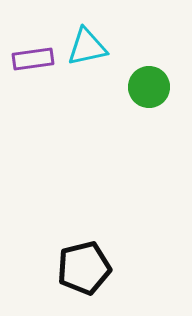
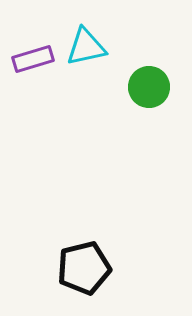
cyan triangle: moved 1 px left
purple rectangle: rotated 9 degrees counterclockwise
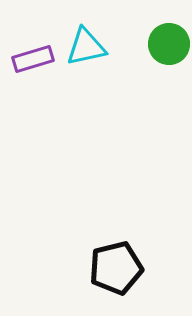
green circle: moved 20 px right, 43 px up
black pentagon: moved 32 px right
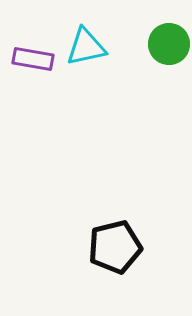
purple rectangle: rotated 27 degrees clockwise
black pentagon: moved 1 px left, 21 px up
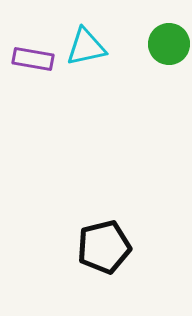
black pentagon: moved 11 px left
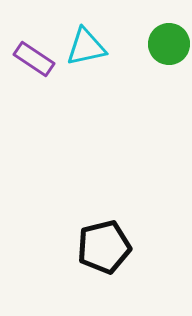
purple rectangle: moved 1 px right; rotated 24 degrees clockwise
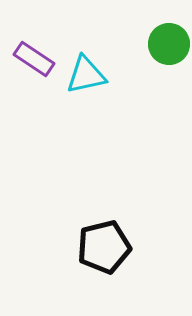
cyan triangle: moved 28 px down
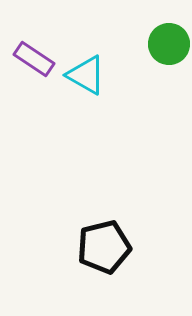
cyan triangle: rotated 42 degrees clockwise
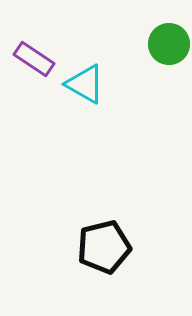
cyan triangle: moved 1 px left, 9 px down
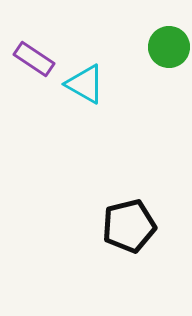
green circle: moved 3 px down
black pentagon: moved 25 px right, 21 px up
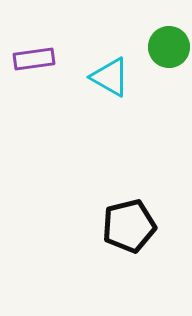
purple rectangle: rotated 42 degrees counterclockwise
cyan triangle: moved 25 px right, 7 px up
